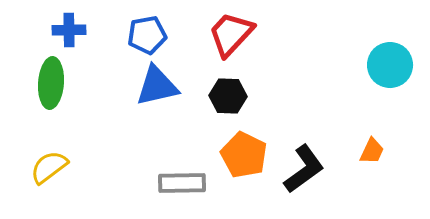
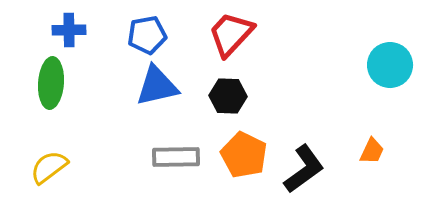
gray rectangle: moved 6 px left, 26 px up
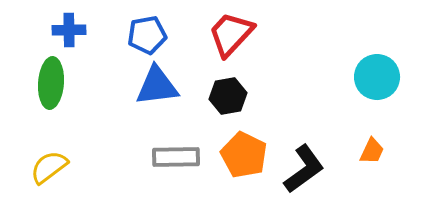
cyan circle: moved 13 px left, 12 px down
blue triangle: rotated 6 degrees clockwise
black hexagon: rotated 12 degrees counterclockwise
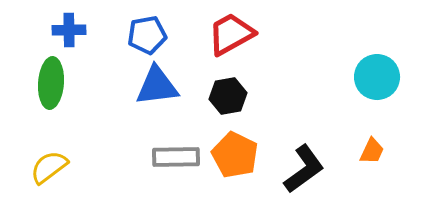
red trapezoid: rotated 18 degrees clockwise
orange pentagon: moved 9 px left
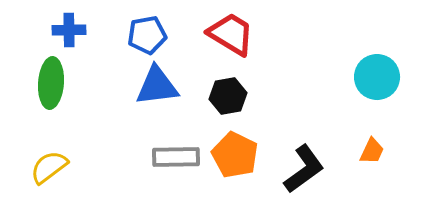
red trapezoid: rotated 60 degrees clockwise
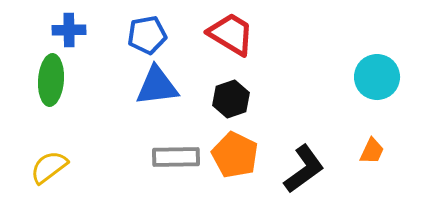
green ellipse: moved 3 px up
black hexagon: moved 3 px right, 3 px down; rotated 9 degrees counterclockwise
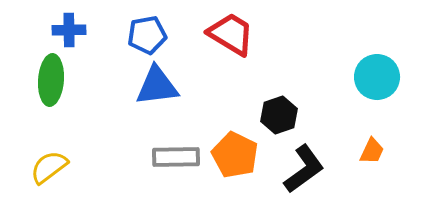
black hexagon: moved 48 px right, 16 px down
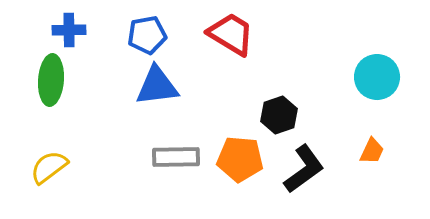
orange pentagon: moved 5 px right, 4 px down; rotated 21 degrees counterclockwise
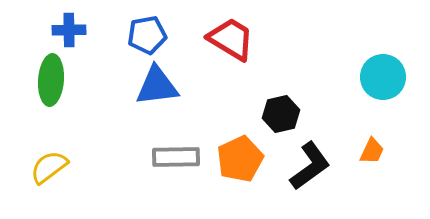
red trapezoid: moved 5 px down
cyan circle: moved 6 px right
black hexagon: moved 2 px right, 1 px up; rotated 6 degrees clockwise
orange pentagon: rotated 30 degrees counterclockwise
black L-shape: moved 6 px right, 3 px up
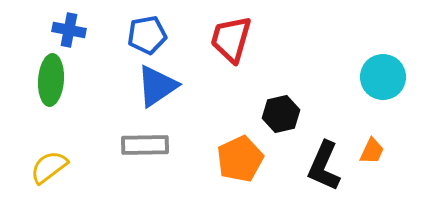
blue cross: rotated 12 degrees clockwise
red trapezoid: rotated 105 degrees counterclockwise
blue triangle: rotated 27 degrees counterclockwise
gray rectangle: moved 31 px left, 12 px up
black L-shape: moved 14 px right; rotated 150 degrees clockwise
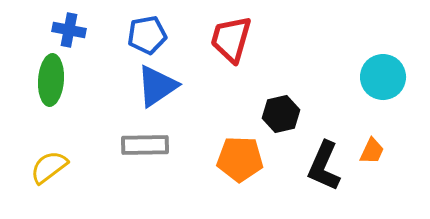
orange pentagon: rotated 27 degrees clockwise
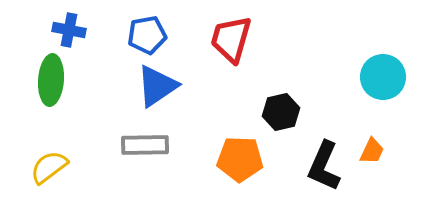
black hexagon: moved 2 px up
